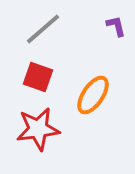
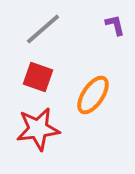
purple L-shape: moved 1 px left, 1 px up
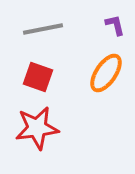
gray line: rotated 30 degrees clockwise
orange ellipse: moved 13 px right, 22 px up
red star: moved 1 px left, 1 px up
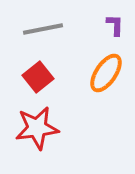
purple L-shape: rotated 15 degrees clockwise
red square: rotated 32 degrees clockwise
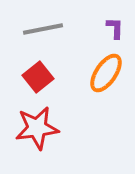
purple L-shape: moved 3 px down
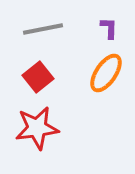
purple L-shape: moved 6 px left
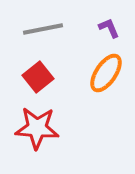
purple L-shape: rotated 25 degrees counterclockwise
red star: rotated 12 degrees clockwise
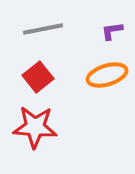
purple L-shape: moved 3 px right, 3 px down; rotated 75 degrees counterclockwise
orange ellipse: moved 1 px right, 2 px down; rotated 39 degrees clockwise
red star: moved 2 px left, 1 px up
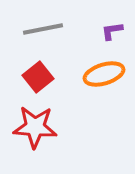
orange ellipse: moved 3 px left, 1 px up
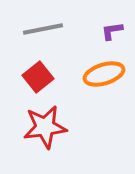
red star: moved 10 px right; rotated 12 degrees counterclockwise
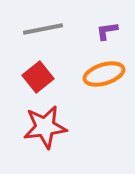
purple L-shape: moved 5 px left
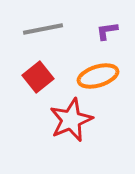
orange ellipse: moved 6 px left, 2 px down
red star: moved 26 px right, 7 px up; rotated 15 degrees counterclockwise
